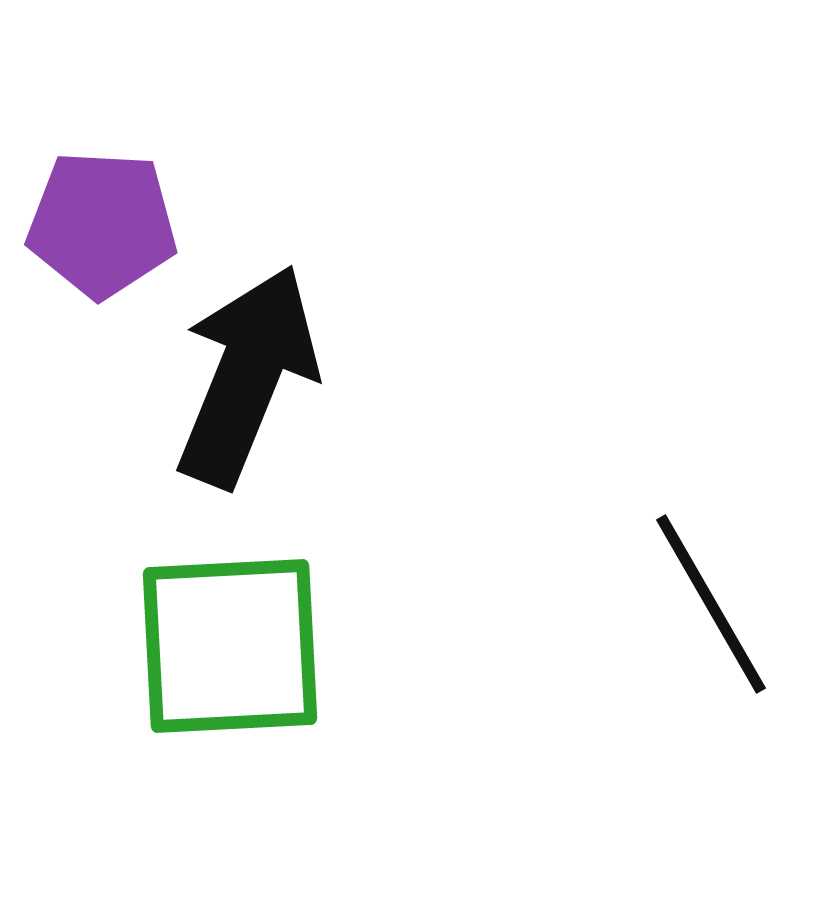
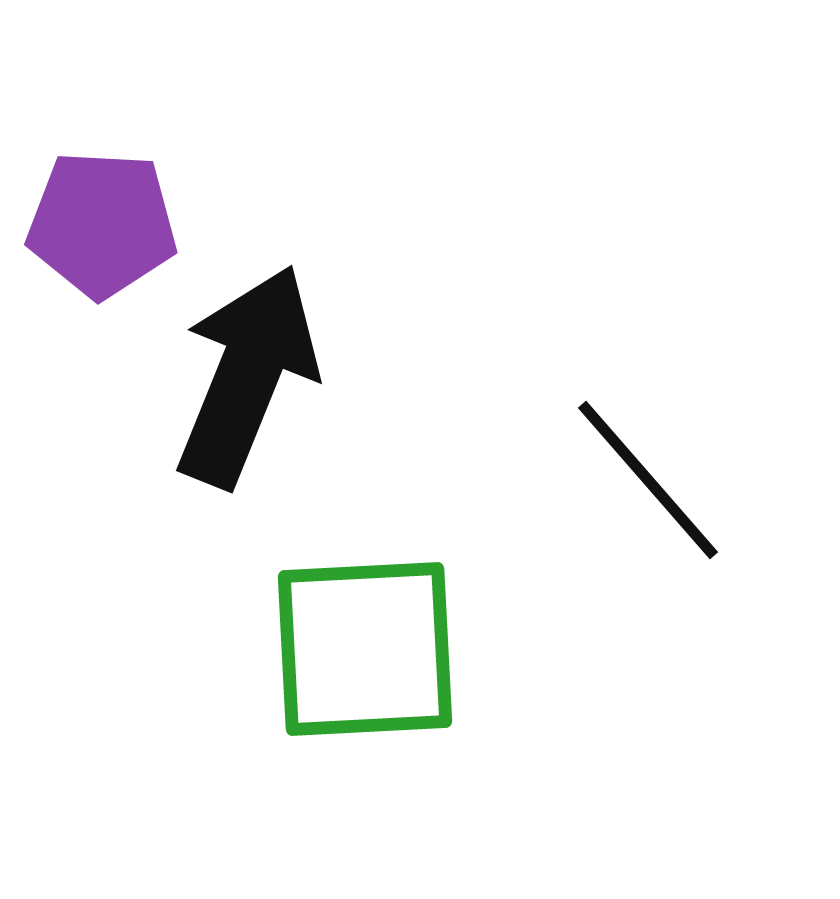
black line: moved 63 px left, 124 px up; rotated 11 degrees counterclockwise
green square: moved 135 px right, 3 px down
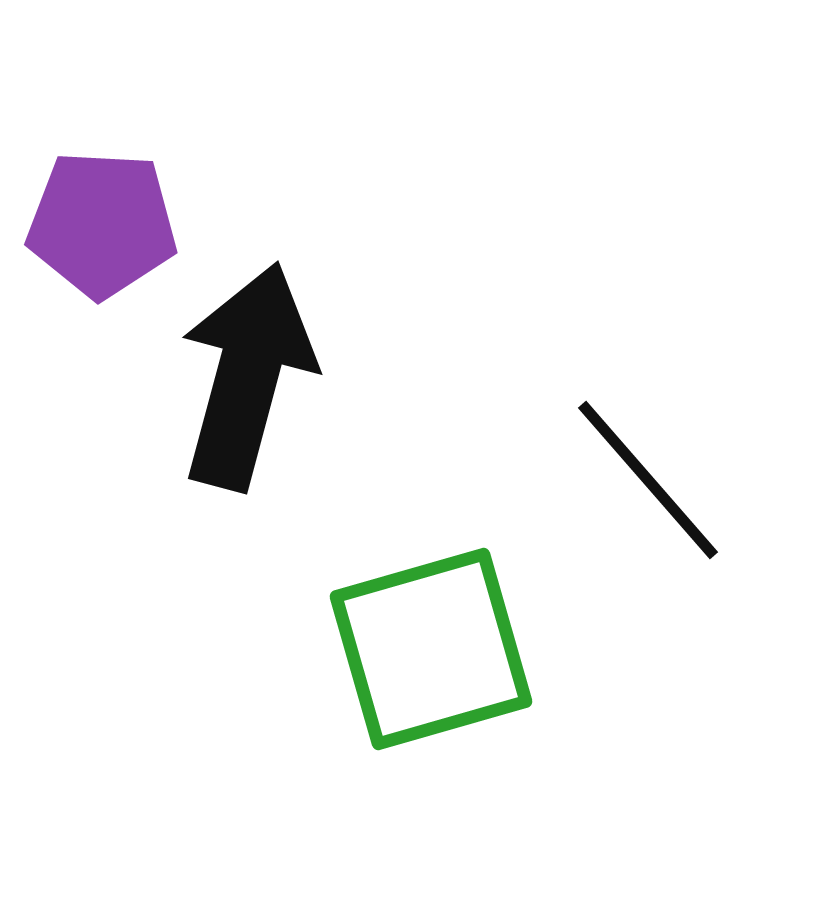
black arrow: rotated 7 degrees counterclockwise
green square: moved 66 px right; rotated 13 degrees counterclockwise
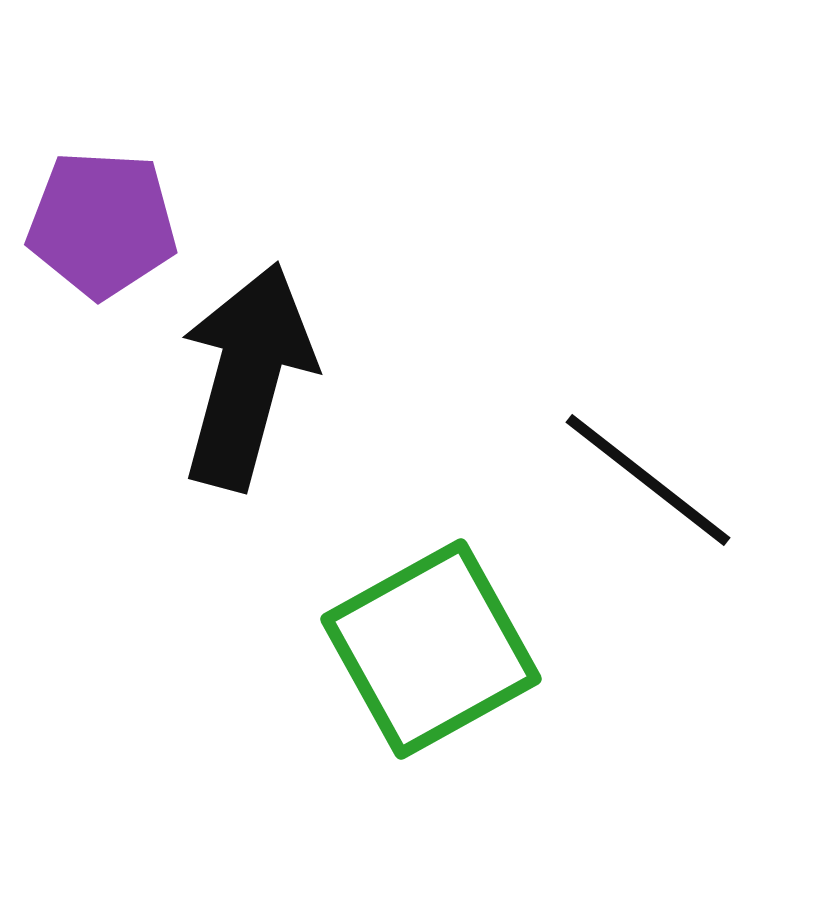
black line: rotated 11 degrees counterclockwise
green square: rotated 13 degrees counterclockwise
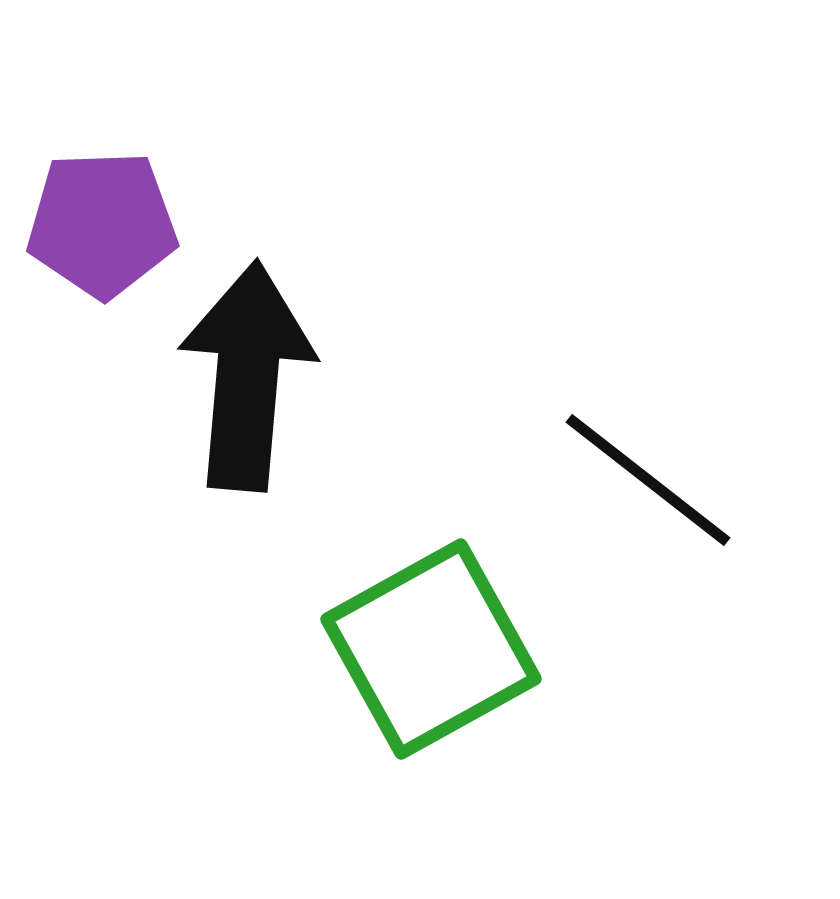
purple pentagon: rotated 5 degrees counterclockwise
black arrow: rotated 10 degrees counterclockwise
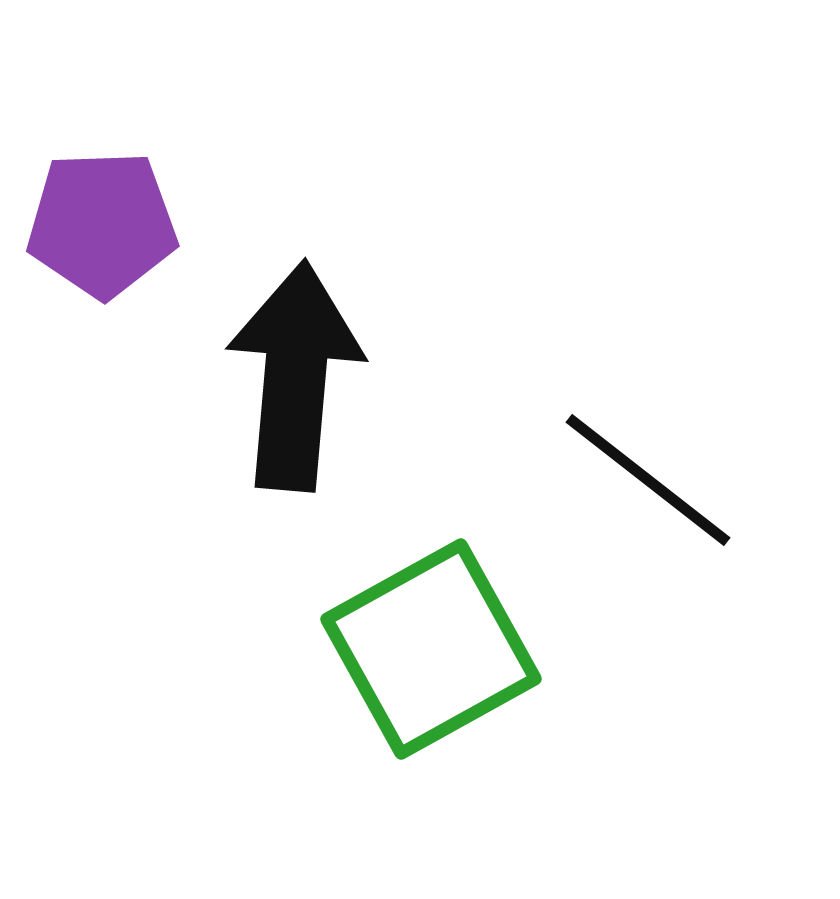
black arrow: moved 48 px right
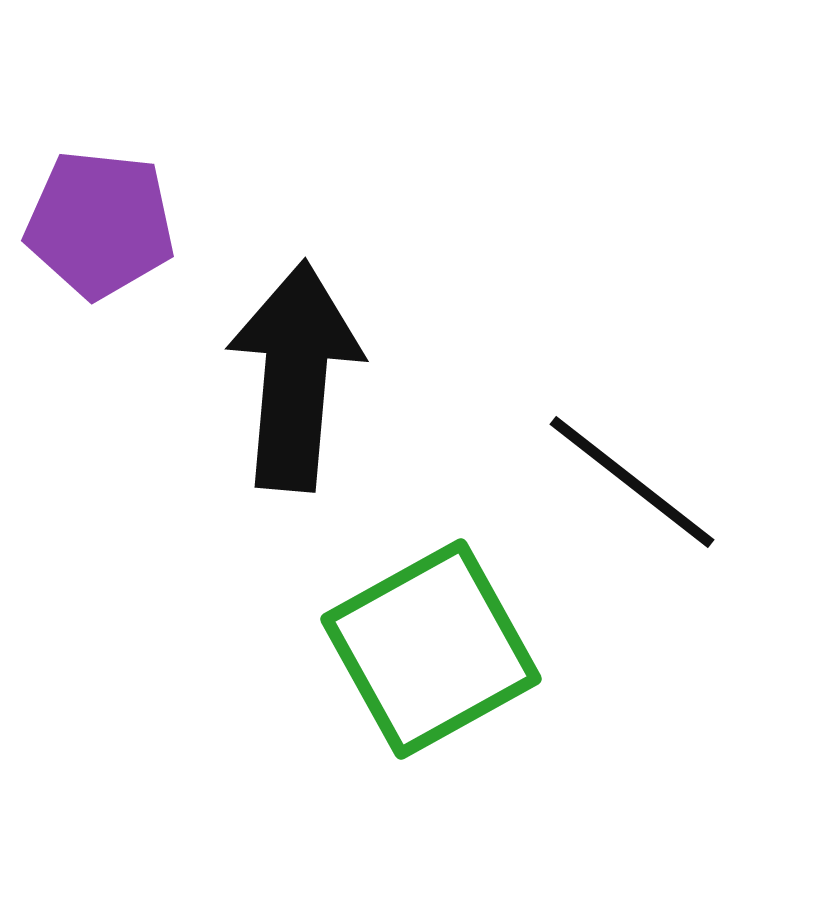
purple pentagon: moved 2 px left; rotated 8 degrees clockwise
black line: moved 16 px left, 2 px down
